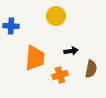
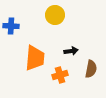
yellow circle: moved 1 px left, 1 px up
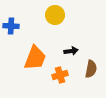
orange trapezoid: rotated 16 degrees clockwise
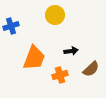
blue cross: rotated 21 degrees counterclockwise
orange trapezoid: moved 1 px left
brown semicircle: rotated 36 degrees clockwise
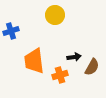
blue cross: moved 5 px down
black arrow: moved 3 px right, 6 px down
orange trapezoid: moved 3 px down; rotated 152 degrees clockwise
brown semicircle: moved 1 px right, 2 px up; rotated 18 degrees counterclockwise
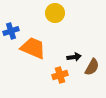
yellow circle: moved 2 px up
orange trapezoid: moved 1 px left, 13 px up; rotated 120 degrees clockwise
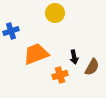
orange trapezoid: moved 3 px right, 6 px down; rotated 44 degrees counterclockwise
black arrow: rotated 88 degrees clockwise
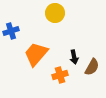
orange trapezoid: rotated 28 degrees counterclockwise
